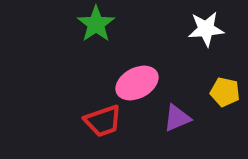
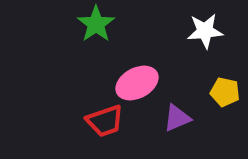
white star: moved 1 px left, 2 px down
red trapezoid: moved 2 px right
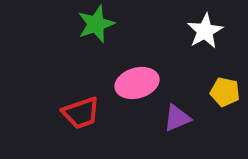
green star: rotated 15 degrees clockwise
white star: rotated 24 degrees counterclockwise
pink ellipse: rotated 12 degrees clockwise
red trapezoid: moved 24 px left, 8 px up
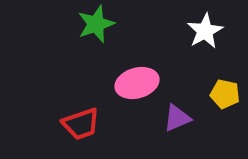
yellow pentagon: moved 2 px down
red trapezoid: moved 11 px down
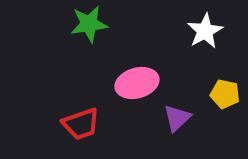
green star: moved 7 px left; rotated 12 degrees clockwise
purple triangle: rotated 20 degrees counterclockwise
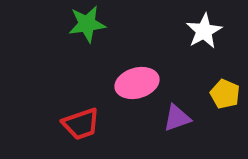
green star: moved 2 px left
white star: moved 1 px left
yellow pentagon: rotated 12 degrees clockwise
purple triangle: rotated 24 degrees clockwise
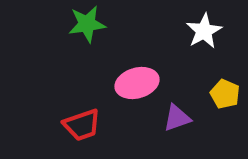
red trapezoid: moved 1 px right, 1 px down
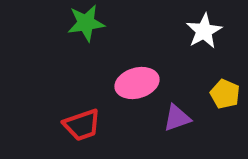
green star: moved 1 px left, 1 px up
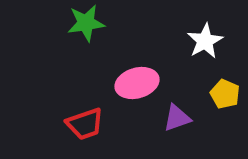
white star: moved 1 px right, 10 px down
red trapezoid: moved 3 px right, 1 px up
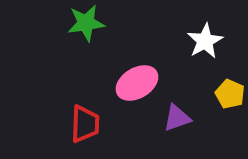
pink ellipse: rotated 15 degrees counterclockwise
yellow pentagon: moved 5 px right
red trapezoid: rotated 69 degrees counterclockwise
